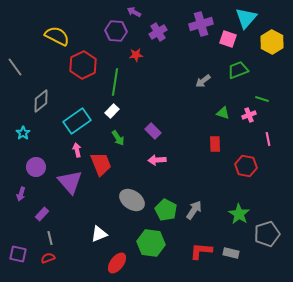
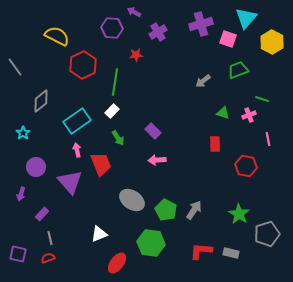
purple hexagon at (116, 31): moved 4 px left, 3 px up
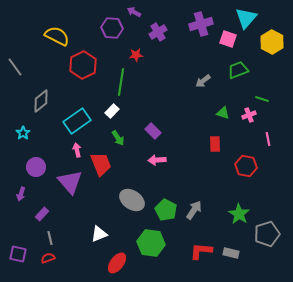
green line at (115, 82): moved 6 px right
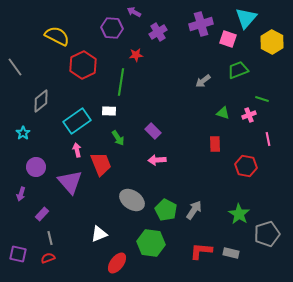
white rectangle at (112, 111): moved 3 px left; rotated 48 degrees clockwise
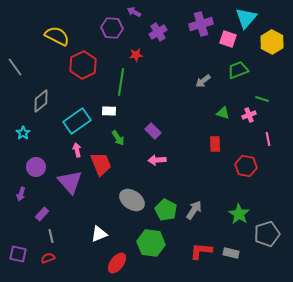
gray line at (50, 238): moved 1 px right, 2 px up
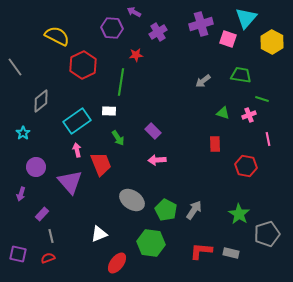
green trapezoid at (238, 70): moved 3 px right, 5 px down; rotated 30 degrees clockwise
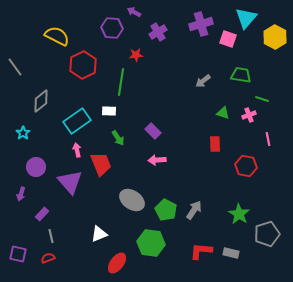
yellow hexagon at (272, 42): moved 3 px right, 5 px up
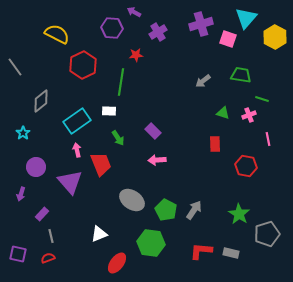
yellow semicircle at (57, 36): moved 2 px up
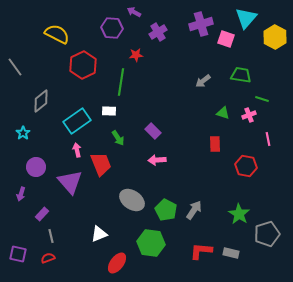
pink square at (228, 39): moved 2 px left
